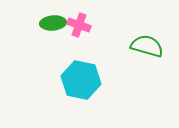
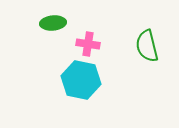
pink cross: moved 9 px right, 19 px down; rotated 10 degrees counterclockwise
green semicircle: rotated 120 degrees counterclockwise
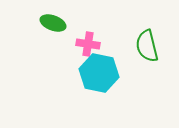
green ellipse: rotated 25 degrees clockwise
cyan hexagon: moved 18 px right, 7 px up
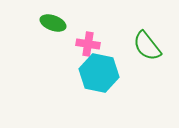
green semicircle: rotated 24 degrees counterclockwise
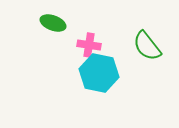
pink cross: moved 1 px right, 1 px down
